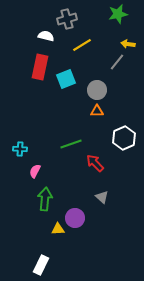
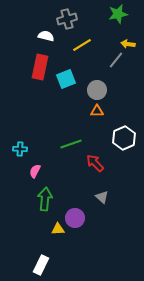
gray line: moved 1 px left, 2 px up
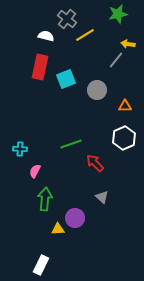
gray cross: rotated 36 degrees counterclockwise
yellow line: moved 3 px right, 10 px up
orange triangle: moved 28 px right, 5 px up
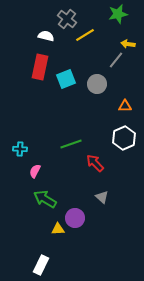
gray circle: moved 6 px up
green arrow: rotated 65 degrees counterclockwise
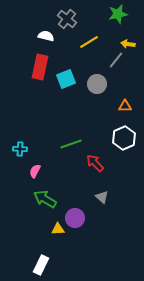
yellow line: moved 4 px right, 7 px down
